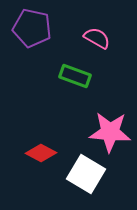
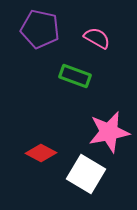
purple pentagon: moved 8 px right, 1 px down
pink star: moved 1 px left; rotated 15 degrees counterclockwise
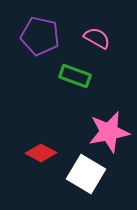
purple pentagon: moved 7 px down
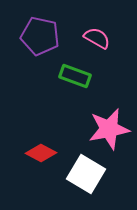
pink star: moved 3 px up
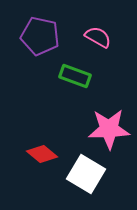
pink semicircle: moved 1 px right, 1 px up
pink star: rotated 9 degrees clockwise
red diamond: moved 1 px right, 1 px down; rotated 12 degrees clockwise
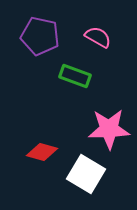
red diamond: moved 2 px up; rotated 24 degrees counterclockwise
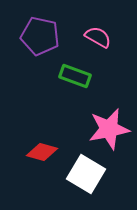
pink star: rotated 9 degrees counterclockwise
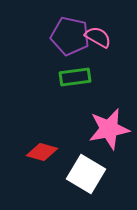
purple pentagon: moved 30 px right
green rectangle: moved 1 px down; rotated 28 degrees counterclockwise
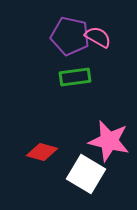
pink star: moved 12 px down; rotated 24 degrees clockwise
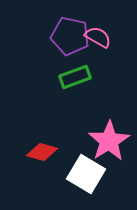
green rectangle: rotated 12 degrees counterclockwise
pink star: rotated 27 degrees clockwise
